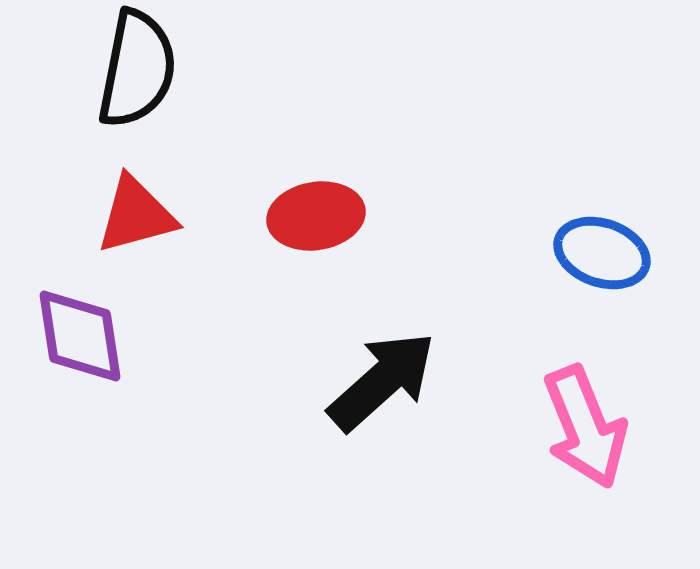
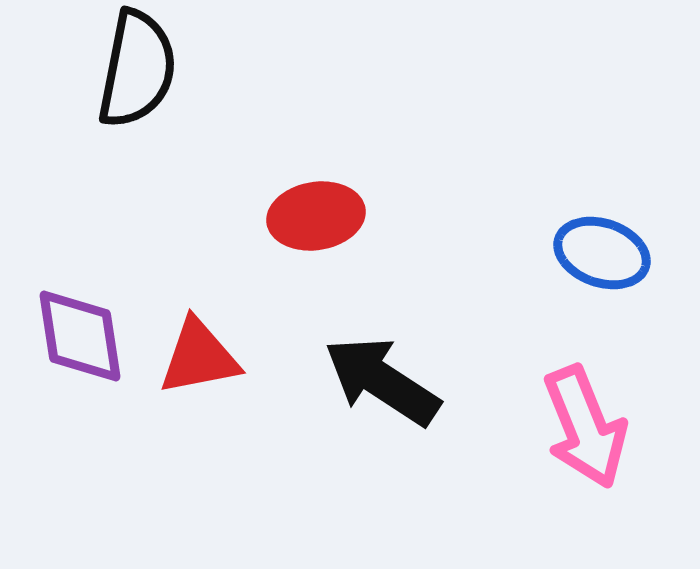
red triangle: moved 63 px right, 142 px down; rotated 4 degrees clockwise
black arrow: rotated 105 degrees counterclockwise
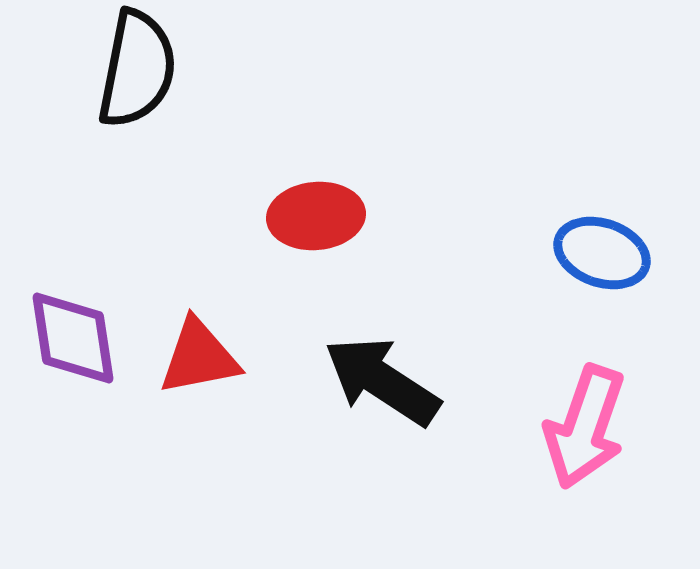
red ellipse: rotated 4 degrees clockwise
purple diamond: moved 7 px left, 2 px down
pink arrow: rotated 41 degrees clockwise
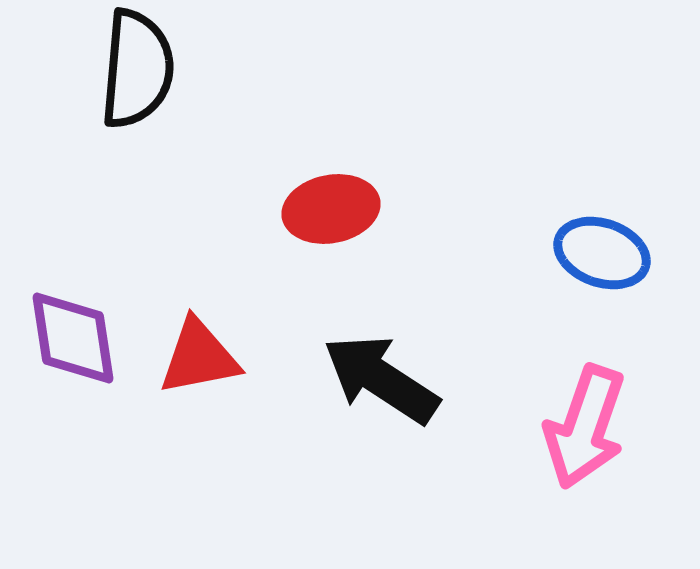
black semicircle: rotated 6 degrees counterclockwise
red ellipse: moved 15 px right, 7 px up; rotated 6 degrees counterclockwise
black arrow: moved 1 px left, 2 px up
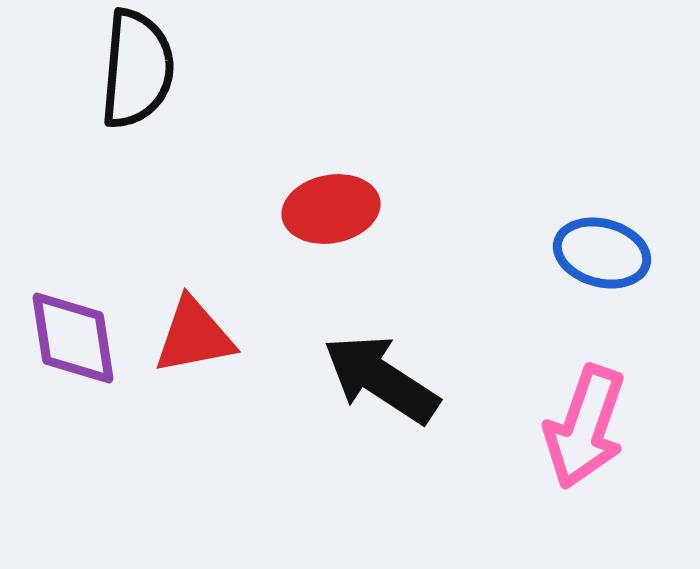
blue ellipse: rotated 4 degrees counterclockwise
red triangle: moved 5 px left, 21 px up
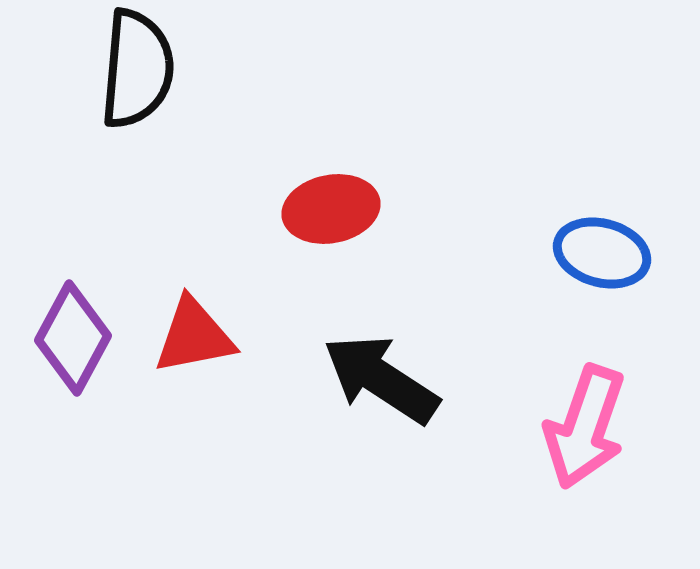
purple diamond: rotated 37 degrees clockwise
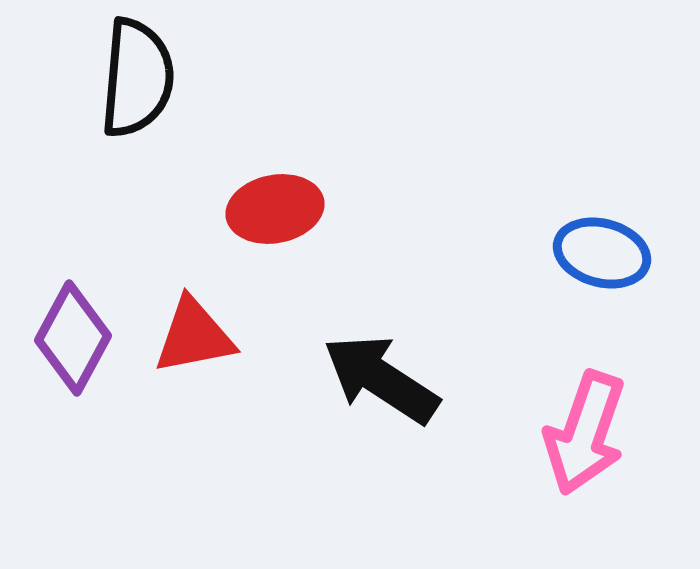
black semicircle: moved 9 px down
red ellipse: moved 56 px left
pink arrow: moved 6 px down
